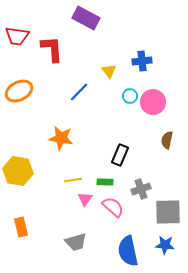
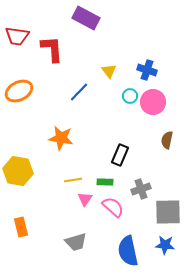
blue cross: moved 5 px right, 9 px down; rotated 24 degrees clockwise
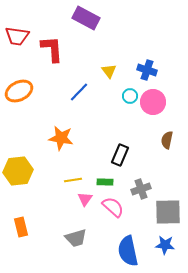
yellow hexagon: rotated 16 degrees counterclockwise
gray trapezoid: moved 4 px up
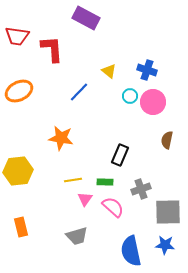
yellow triangle: rotated 14 degrees counterclockwise
gray trapezoid: moved 1 px right, 2 px up
blue semicircle: moved 3 px right
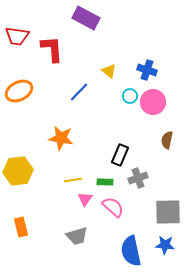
gray cross: moved 3 px left, 11 px up
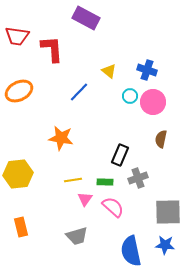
brown semicircle: moved 6 px left, 1 px up
yellow hexagon: moved 3 px down
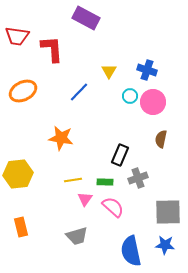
yellow triangle: rotated 21 degrees clockwise
orange ellipse: moved 4 px right
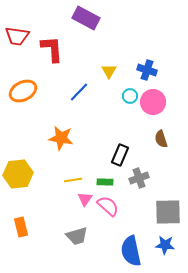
brown semicircle: rotated 30 degrees counterclockwise
gray cross: moved 1 px right
pink semicircle: moved 5 px left, 1 px up
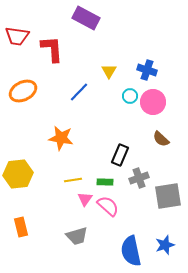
brown semicircle: rotated 30 degrees counterclockwise
gray square: moved 16 px up; rotated 8 degrees counterclockwise
blue star: rotated 24 degrees counterclockwise
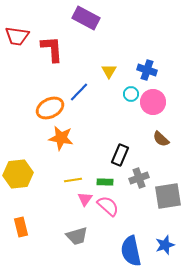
orange ellipse: moved 27 px right, 17 px down
cyan circle: moved 1 px right, 2 px up
